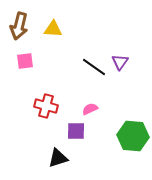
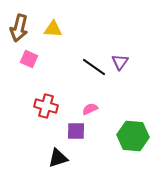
brown arrow: moved 2 px down
pink square: moved 4 px right, 2 px up; rotated 30 degrees clockwise
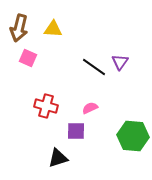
pink square: moved 1 px left, 1 px up
pink semicircle: moved 1 px up
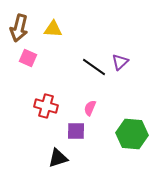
purple triangle: rotated 12 degrees clockwise
pink semicircle: rotated 42 degrees counterclockwise
green hexagon: moved 1 px left, 2 px up
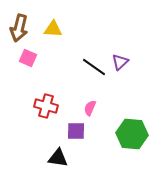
black triangle: rotated 25 degrees clockwise
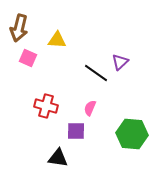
yellow triangle: moved 4 px right, 11 px down
black line: moved 2 px right, 6 px down
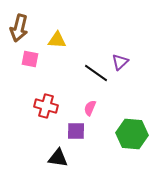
pink square: moved 2 px right, 1 px down; rotated 12 degrees counterclockwise
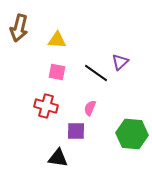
pink square: moved 27 px right, 13 px down
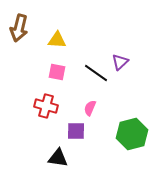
green hexagon: rotated 20 degrees counterclockwise
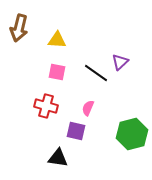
pink semicircle: moved 2 px left
purple square: rotated 12 degrees clockwise
